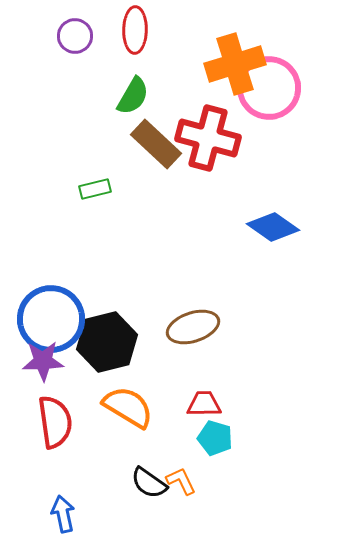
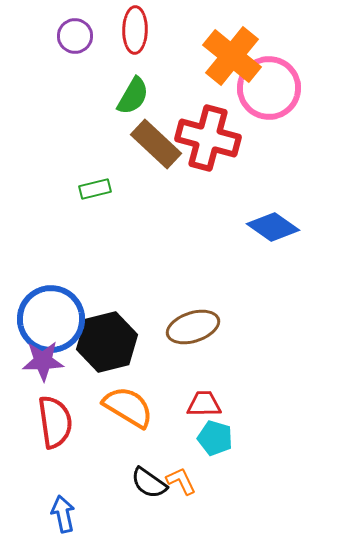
orange cross: moved 3 px left, 8 px up; rotated 34 degrees counterclockwise
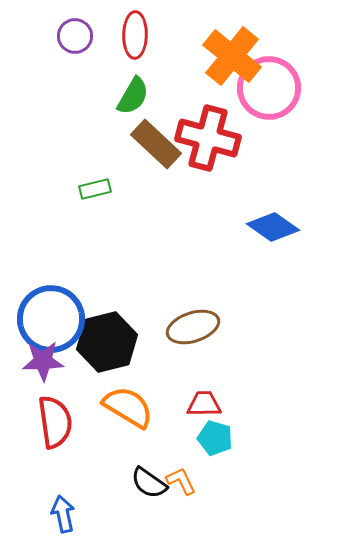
red ellipse: moved 5 px down
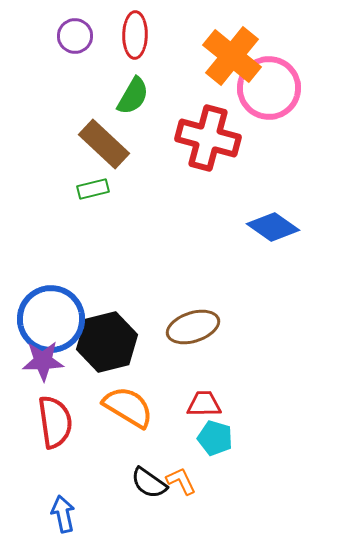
brown rectangle: moved 52 px left
green rectangle: moved 2 px left
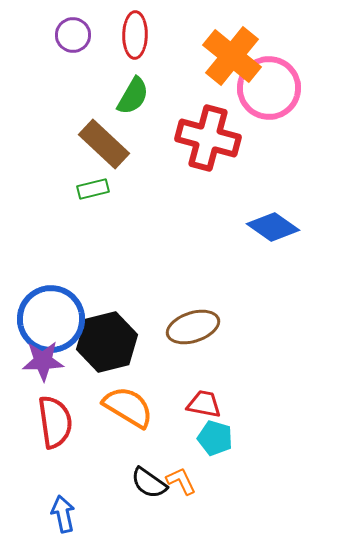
purple circle: moved 2 px left, 1 px up
red trapezoid: rotated 12 degrees clockwise
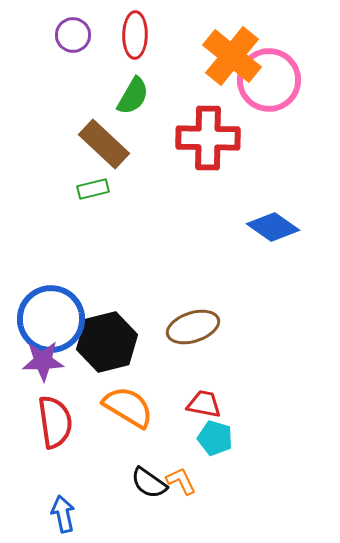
pink circle: moved 8 px up
red cross: rotated 14 degrees counterclockwise
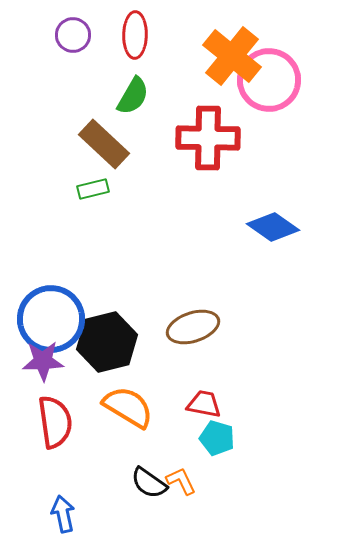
cyan pentagon: moved 2 px right
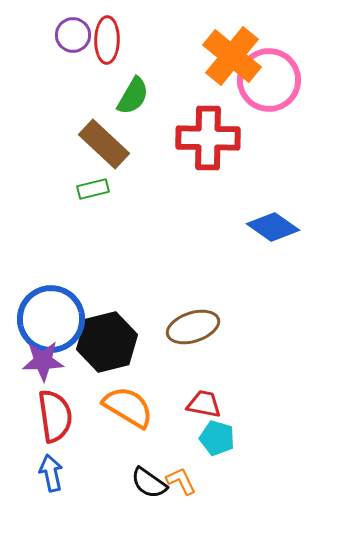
red ellipse: moved 28 px left, 5 px down
red semicircle: moved 6 px up
blue arrow: moved 12 px left, 41 px up
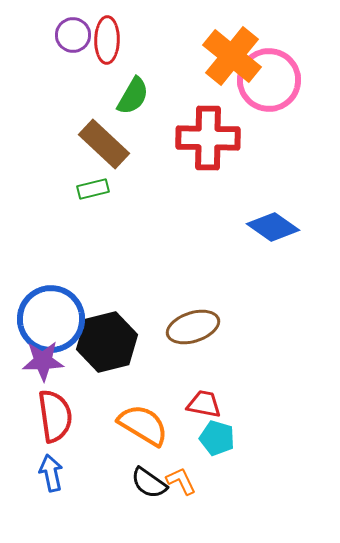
orange semicircle: moved 15 px right, 18 px down
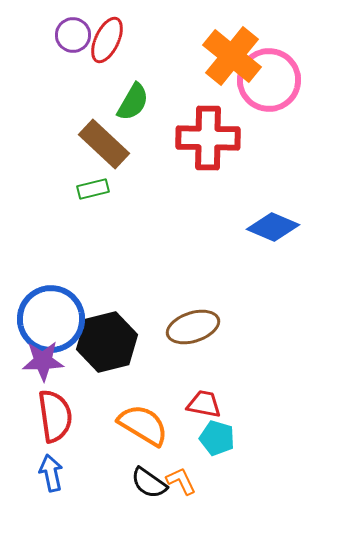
red ellipse: rotated 24 degrees clockwise
green semicircle: moved 6 px down
blue diamond: rotated 12 degrees counterclockwise
